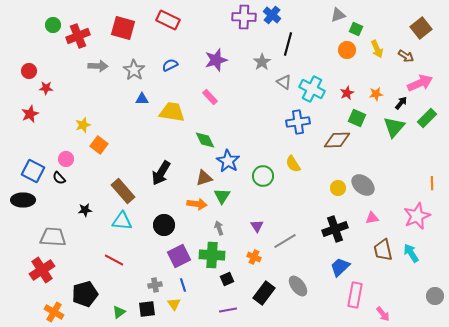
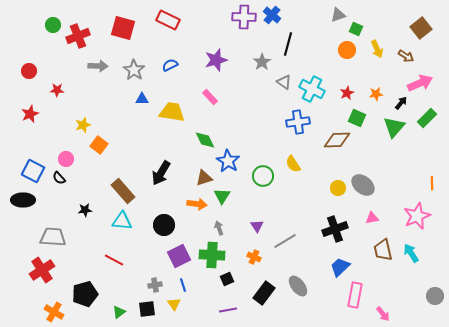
red star at (46, 88): moved 11 px right, 2 px down
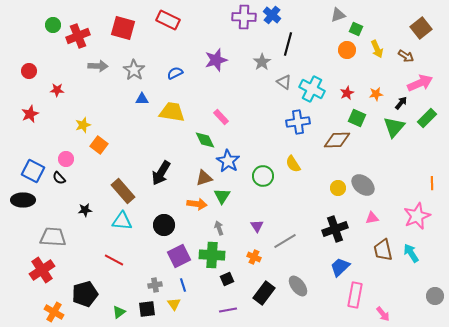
blue semicircle at (170, 65): moved 5 px right, 8 px down
pink rectangle at (210, 97): moved 11 px right, 20 px down
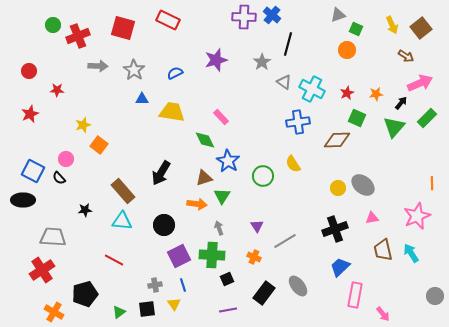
yellow arrow at (377, 49): moved 15 px right, 24 px up
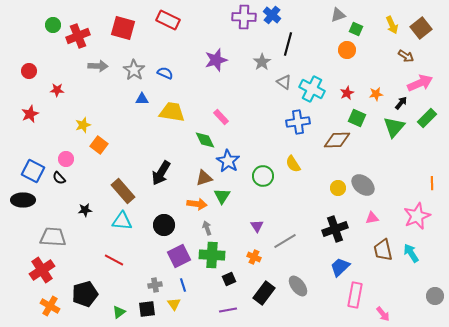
blue semicircle at (175, 73): moved 10 px left; rotated 49 degrees clockwise
gray arrow at (219, 228): moved 12 px left
black square at (227, 279): moved 2 px right
orange cross at (54, 312): moved 4 px left, 6 px up
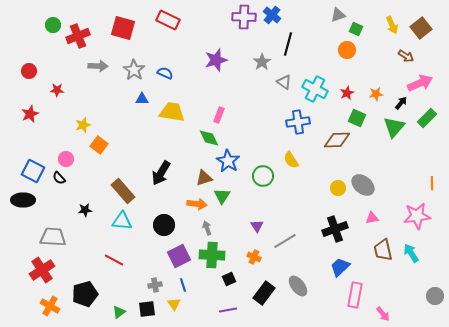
cyan cross at (312, 89): moved 3 px right
pink rectangle at (221, 117): moved 2 px left, 2 px up; rotated 63 degrees clockwise
green diamond at (205, 140): moved 4 px right, 2 px up
yellow semicircle at (293, 164): moved 2 px left, 4 px up
pink star at (417, 216): rotated 16 degrees clockwise
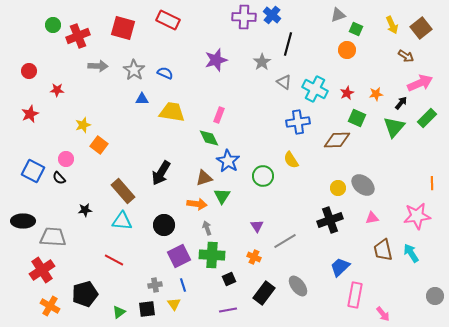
black ellipse at (23, 200): moved 21 px down
black cross at (335, 229): moved 5 px left, 9 px up
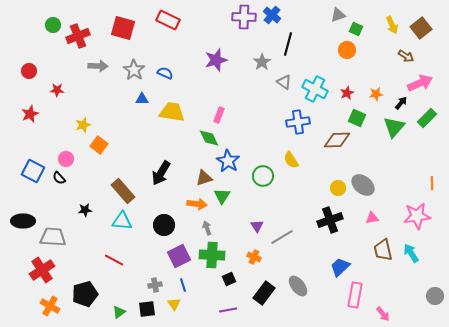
gray line at (285, 241): moved 3 px left, 4 px up
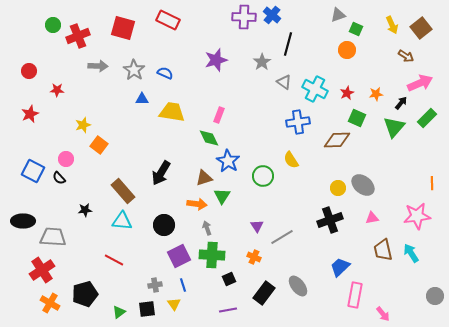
orange cross at (50, 306): moved 3 px up
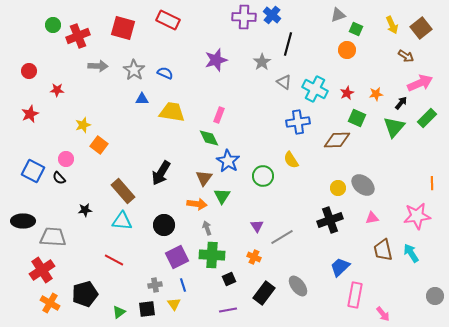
brown triangle at (204, 178): rotated 36 degrees counterclockwise
purple square at (179, 256): moved 2 px left, 1 px down
